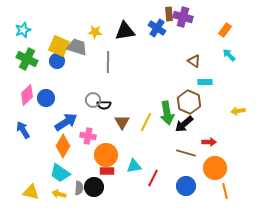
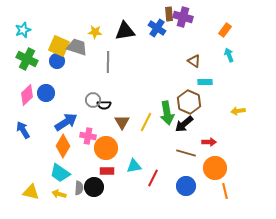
cyan arrow at (229, 55): rotated 24 degrees clockwise
blue circle at (46, 98): moved 5 px up
orange circle at (106, 155): moved 7 px up
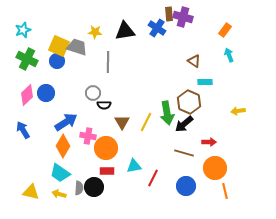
gray circle at (93, 100): moved 7 px up
brown line at (186, 153): moved 2 px left
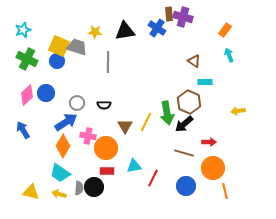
gray circle at (93, 93): moved 16 px left, 10 px down
brown triangle at (122, 122): moved 3 px right, 4 px down
orange circle at (215, 168): moved 2 px left
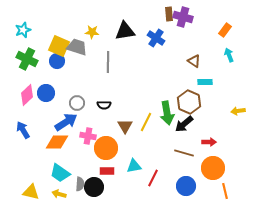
blue cross at (157, 28): moved 1 px left, 10 px down
yellow star at (95, 32): moved 3 px left
orange diamond at (63, 146): moved 6 px left, 4 px up; rotated 60 degrees clockwise
gray semicircle at (79, 188): moved 1 px right, 4 px up
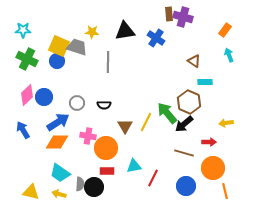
cyan star at (23, 30): rotated 21 degrees clockwise
blue circle at (46, 93): moved 2 px left, 4 px down
yellow arrow at (238, 111): moved 12 px left, 12 px down
green arrow at (167, 113): rotated 150 degrees clockwise
blue arrow at (66, 122): moved 8 px left
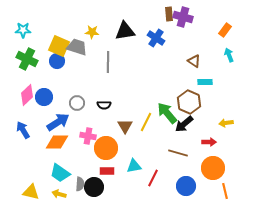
brown line at (184, 153): moved 6 px left
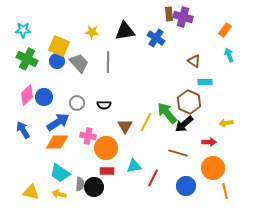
gray trapezoid at (77, 47): moved 2 px right, 16 px down; rotated 30 degrees clockwise
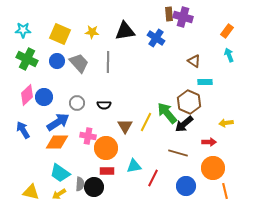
orange rectangle at (225, 30): moved 2 px right, 1 px down
yellow square at (59, 46): moved 1 px right, 12 px up
yellow arrow at (59, 194): rotated 48 degrees counterclockwise
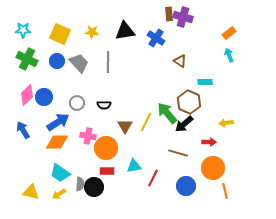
orange rectangle at (227, 31): moved 2 px right, 2 px down; rotated 16 degrees clockwise
brown triangle at (194, 61): moved 14 px left
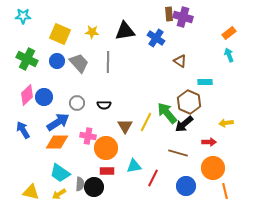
cyan star at (23, 30): moved 14 px up
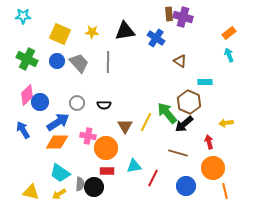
blue circle at (44, 97): moved 4 px left, 5 px down
red arrow at (209, 142): rotated 104 degrees counterclockwise
